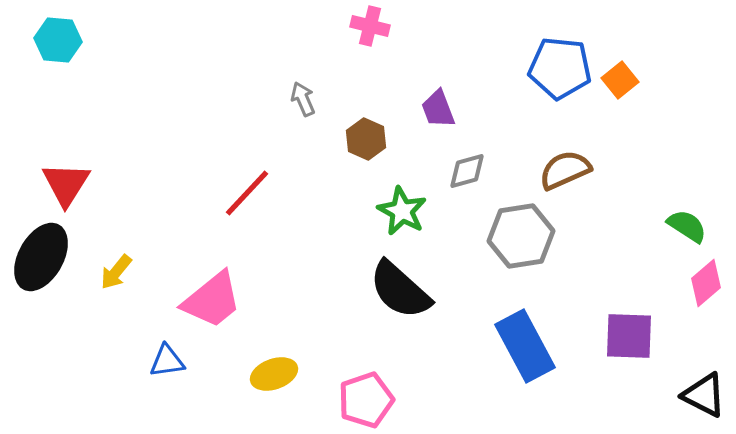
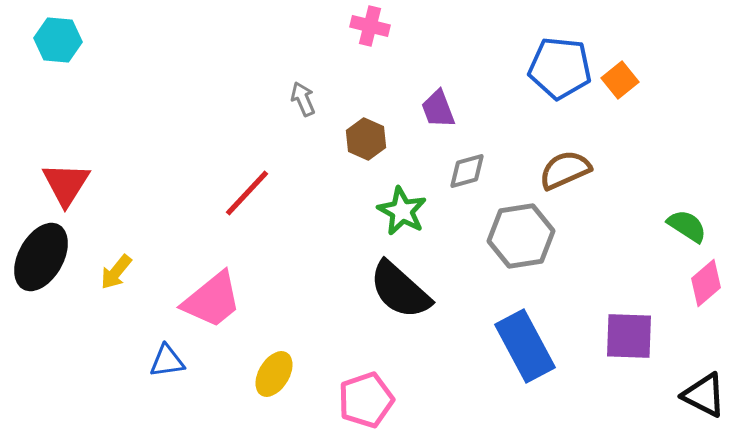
yellow ellipse: rotated 39 degrees counterclockwise
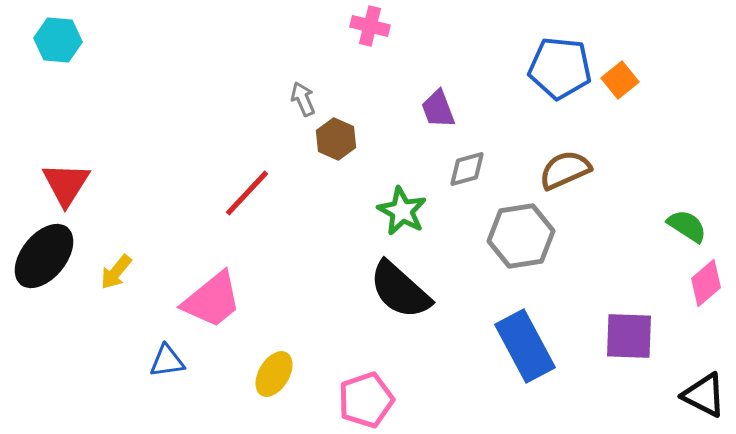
brown hexagon: moved 30 px left
gray diamond: moved 2 px up
black ellipse: moved 3 px right, 1 px up; rotated 10 degrees clockwise
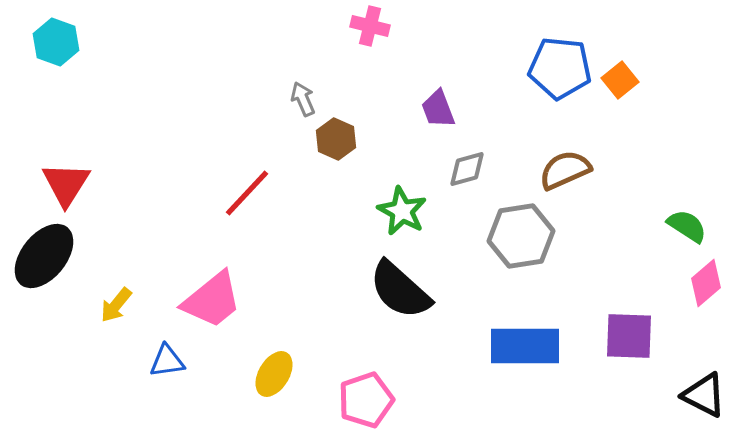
cyan hexagon: moved 2 px left, 2 px down; rotated 15 degrees clockwise
yellow arrow: moved 33 px down
blue rectangle: rotated 62 degrees counterclockwise
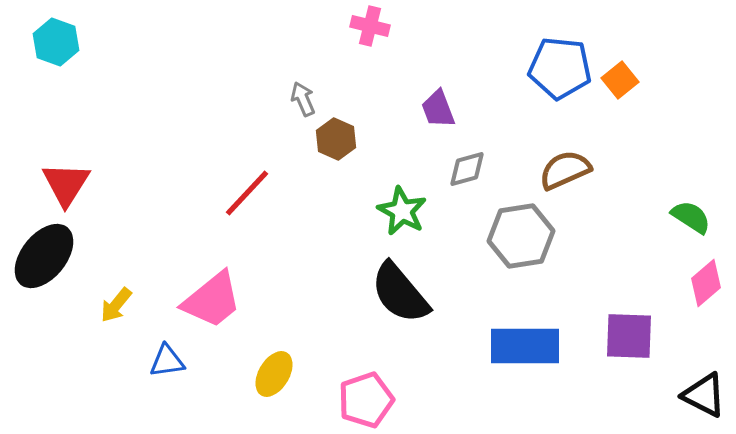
green semicircle: moved 4 px right, 9 px up
black semicircle: moved 3 px down; rotated 8 degrees clockwise
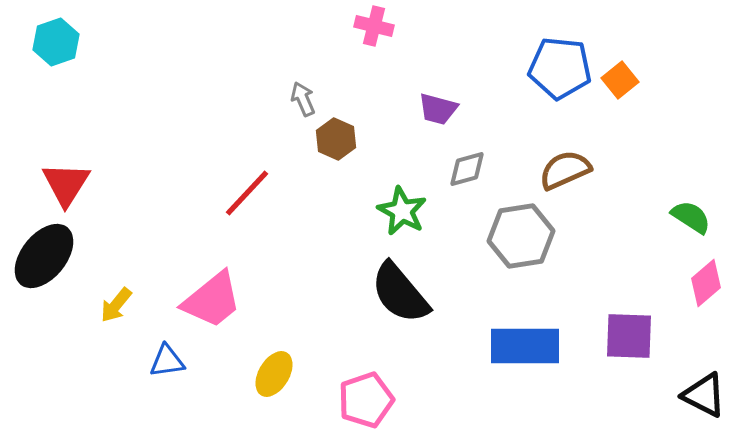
pink cross: moved 4 px right
cyan hexagon: rotated 21 degrees clockwise
purple trapezoid: rotated 54 degrees counterclockwise
